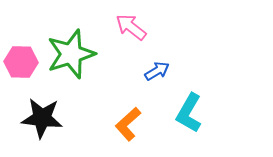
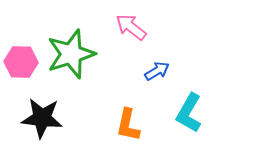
orange L-shape: moved 1 px down; rotated 36 degrees counterclockwise
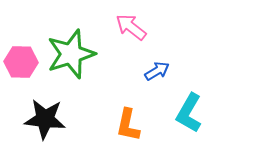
black star: moved 3 px right, 1 px down
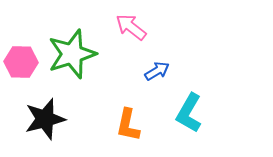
green star: moved 1 px right
black star: rotated 21 degrees counterclockwise
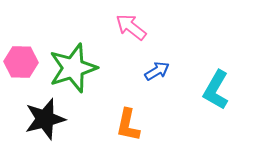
green star: moved 1 px right, 14 px down
cyan L-shape: moved 27 px right, 23 px up
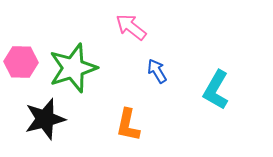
blue arrow: rotated 90 degrees counterclockwise
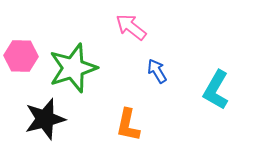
pink hexagon: moved 6 px up
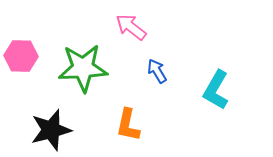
green star: moved 10 px right; rotated 15 degrees clockwise
black star: moved 6 px right, 11 px down
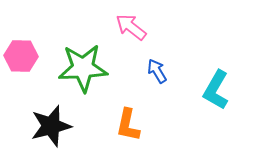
black star: moved 4 px up
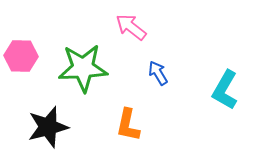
blue arrow: moved 1 px right, 2 px down
cyan L-shape: moved 9 px right
black star: moved 3 px left, 1 px down
